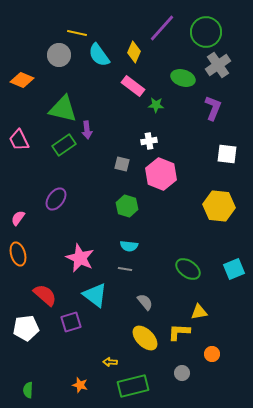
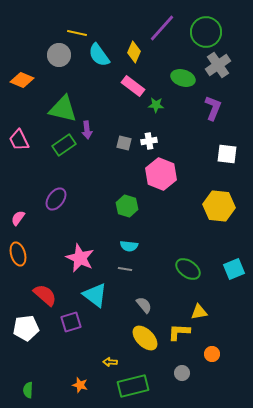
gray square at (122, 164): moved 2 px right, 21 px up
gray semicircle at (145, 302): moved 1 px left, 3 px down
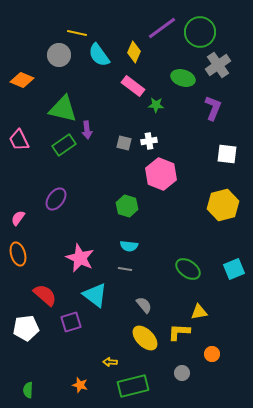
purple line at (162, 28): rotated 12 degrees clockwise
green circle at (206, 32): moved 6 px left
yellow hexagon at (219, 206): moved 4 px right, 1 px up; rotated 20 degrees counterclockwise
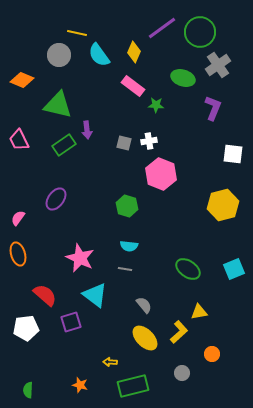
green triangle at (63, 109): moved 5 px left, 4 px up
white square at (227, 154): moved 6 px right
yellow L-shape at (179, 332): rotated 135 degrees clockwise
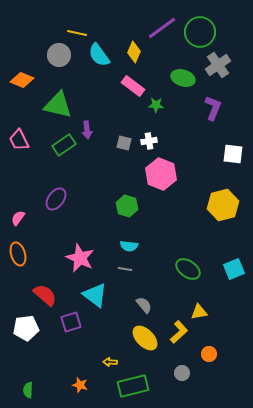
orange circle at (212, 354): moved 3 px left
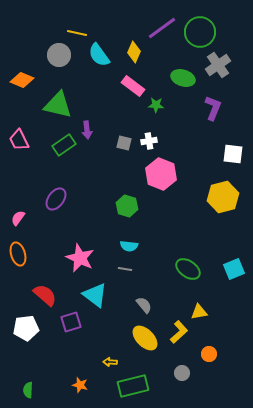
yellow hexagon at (223, 205): moved 8 px up
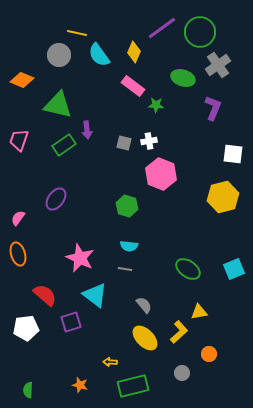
pink trapezoid at (19, 140): rotated 45 degrees clockwise
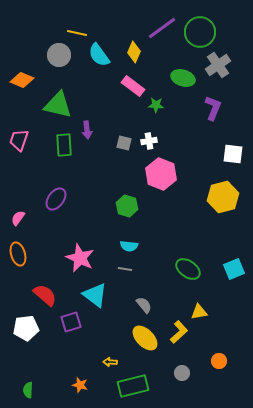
green rectangle at (64, 145): rotated 60 degrees counterclockwise
orange circle at (209, 354): moved 10 px right, 7 px down
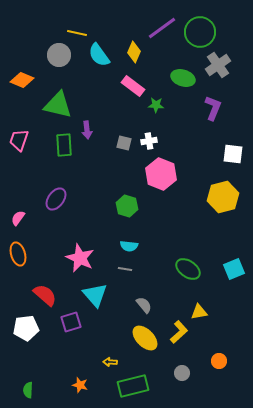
cyan triangle at (95, 295): rotated 12 degrees clockwise
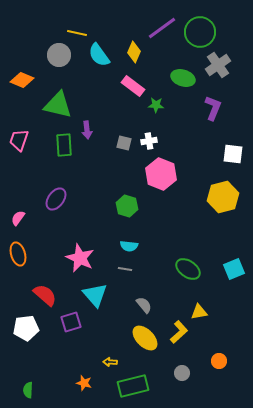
orange star at (80, 385): moved 4 px right, 2 px up
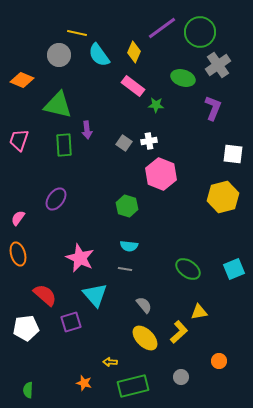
gray square at (124, 143): rotated 21 degrees clockwise
gray circle at (182, 373): moved 1 px left, 4 px down
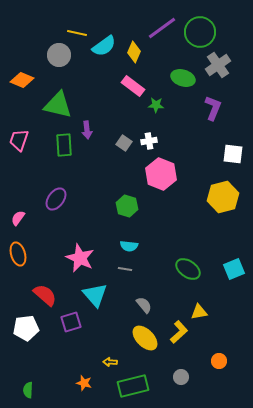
cyan semicircle at (99, 55): moved 5 px right, 9 px up; rotated 90 degrees counterclockwise
